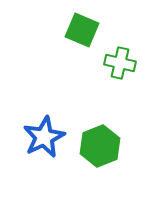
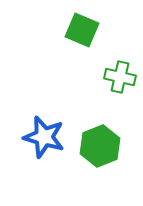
green cross: moved 14 px down
blue star: rotated 30 degrees counterclockwise
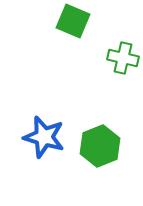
green square: moved 9 px left, 9 px up
green cross: moved 3 px right, 19 px up
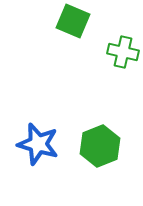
green cross: moved 6 px up
blue star: moved 6 px left, 7 px down
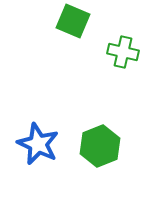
blue star: rotated 9 degrees clockwise
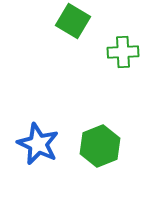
green square: rotated 8 degrees clockwise
green cross: rotated 16 degrees counterclockwise
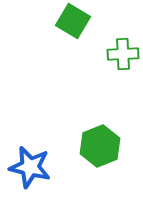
green cross: moved 2 px down
blue star: moved 8 px left, 23 px down; rotated 12 degrees counterclockwise
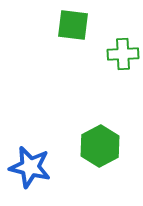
green square: moved 4 px down; rotated 24 degrees counterclockwise
green hexagon: rotated 6 degrees counterclockwise
